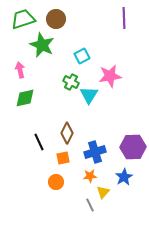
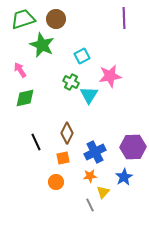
pink arrow: rotated 21 degrees counterclockwise
black line: moved 3 px left
blue cross: rotated 10 degrees counterclockwise
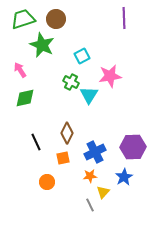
orange circle: moved 9 px left
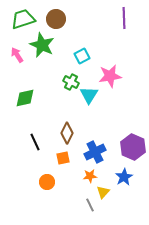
pink arrow: moved 3 px left, 15 px up
black line: moved 1 px left
purple hexagon: rotated 25 degrees clockwise
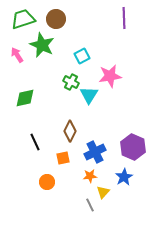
brown diamond: moved 3 px right, 2 px up
